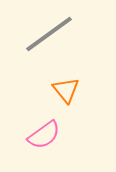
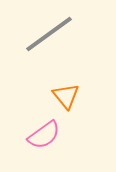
orange triangle: moved 6 px down
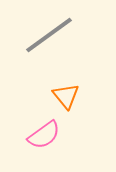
gray line: moved 1 px down
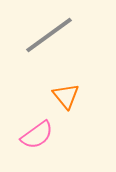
pink semicircle: moved 7 px left
